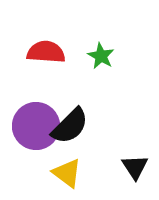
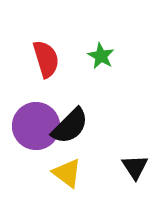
red semicircle: moved 7 px down; rotated 69 degrees clockwise
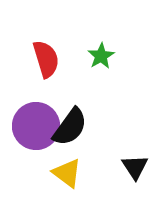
green star: rotated 12 degrees clockwise
black semicircle: moved 1 px down; rotated 9 degrees counterclockwise
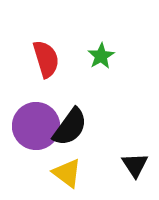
black triangle: moved 2 px up
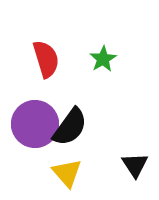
green star: moved 2 px right, 3 px down
purple circle: moved 1 px left, 2 px up
yellow triangle: rotated 12 degrees clockwise
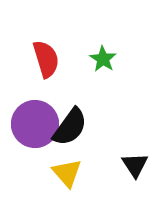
green star: rotated 8 degrees counterclockwise
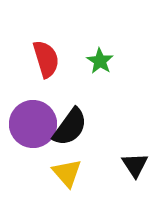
green star: moved 3 px left, 2 px down
purple circle: moved 2 px left
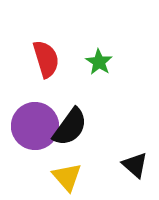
green star: moved 1 px left, 1 px down
purple circle: moved 2 px right, 2 px down
black triangle: rotated 16 degrees counterclockwise
yellow triangle: moved 4 px down
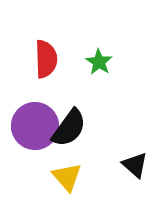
red semicircle: rotated 15 degrees clockwise
black semicircle: moved 1 px left, 1 px down
